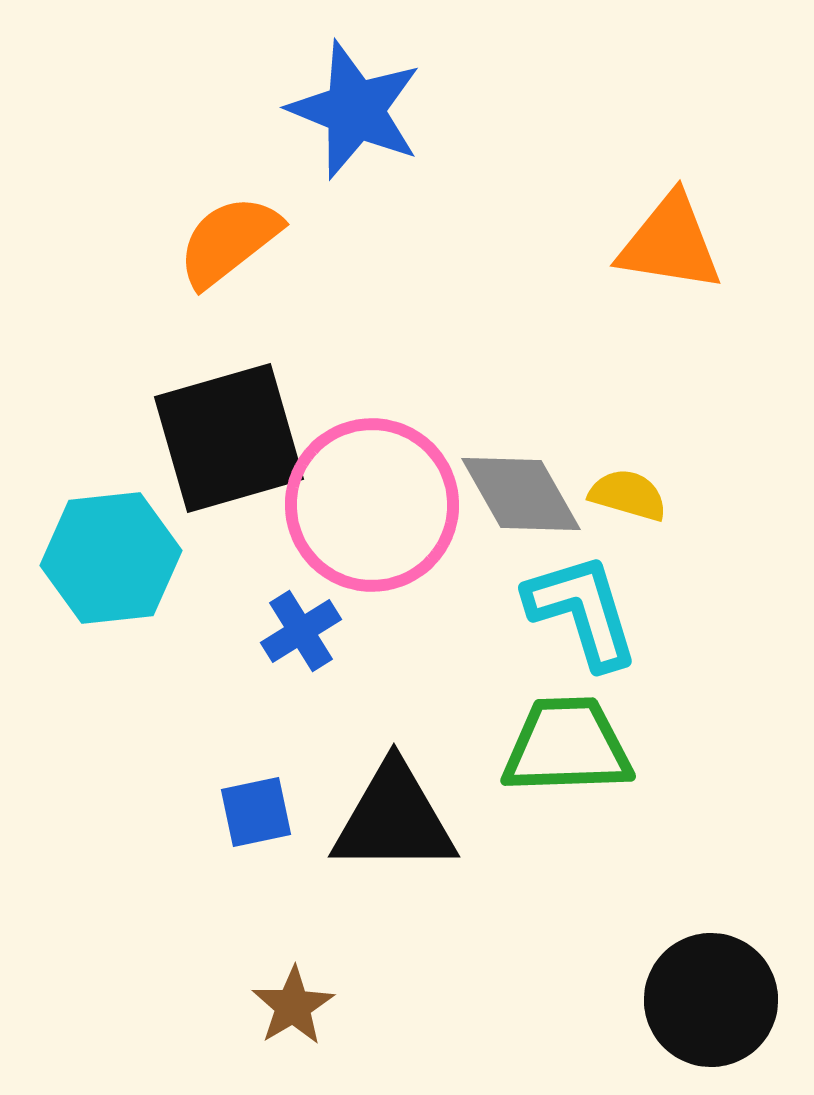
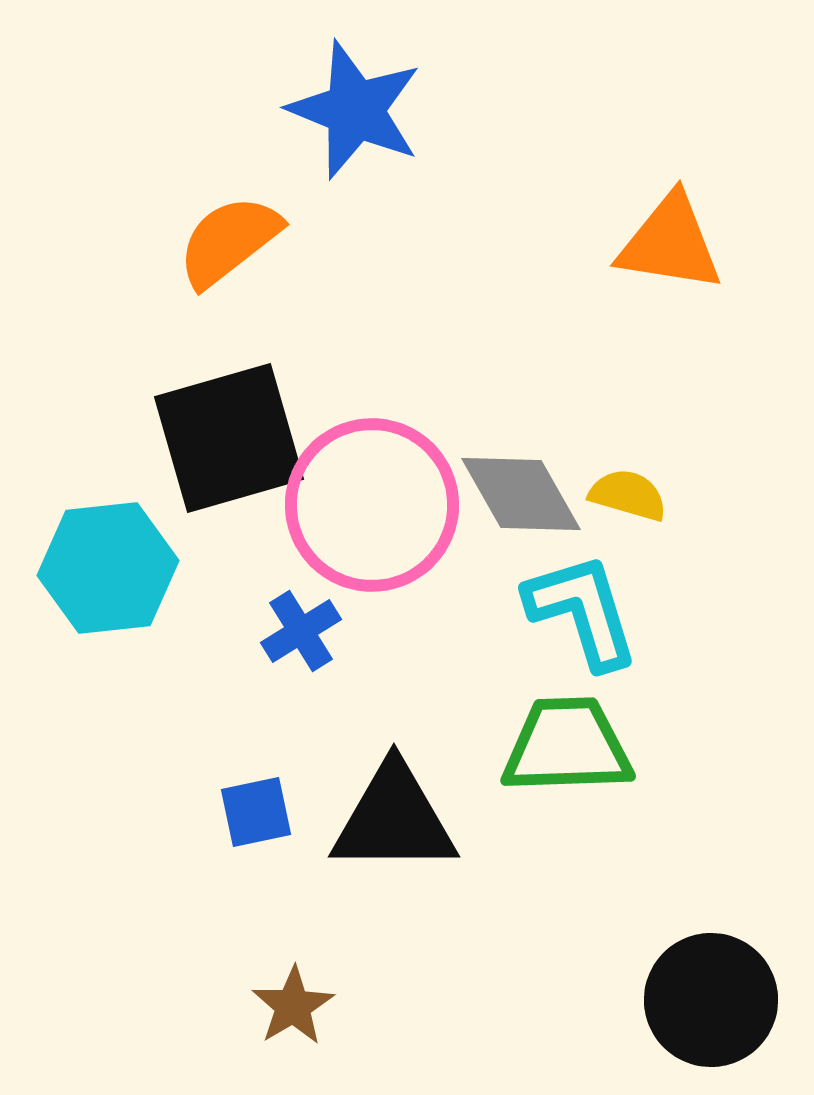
cyan hexagon: moved 3 px left, 10 px down
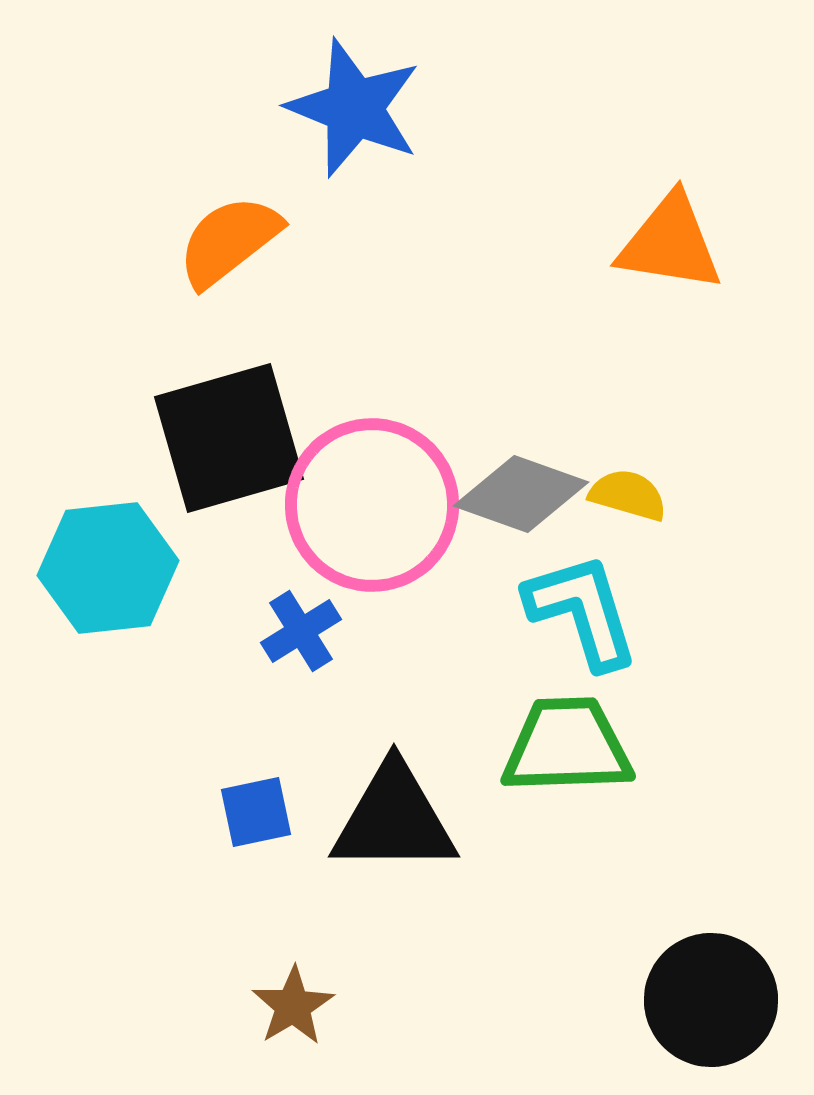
blue star: moved 1 px left, 2 px up
gray diamond: rotated 41 degrees counterclockwise
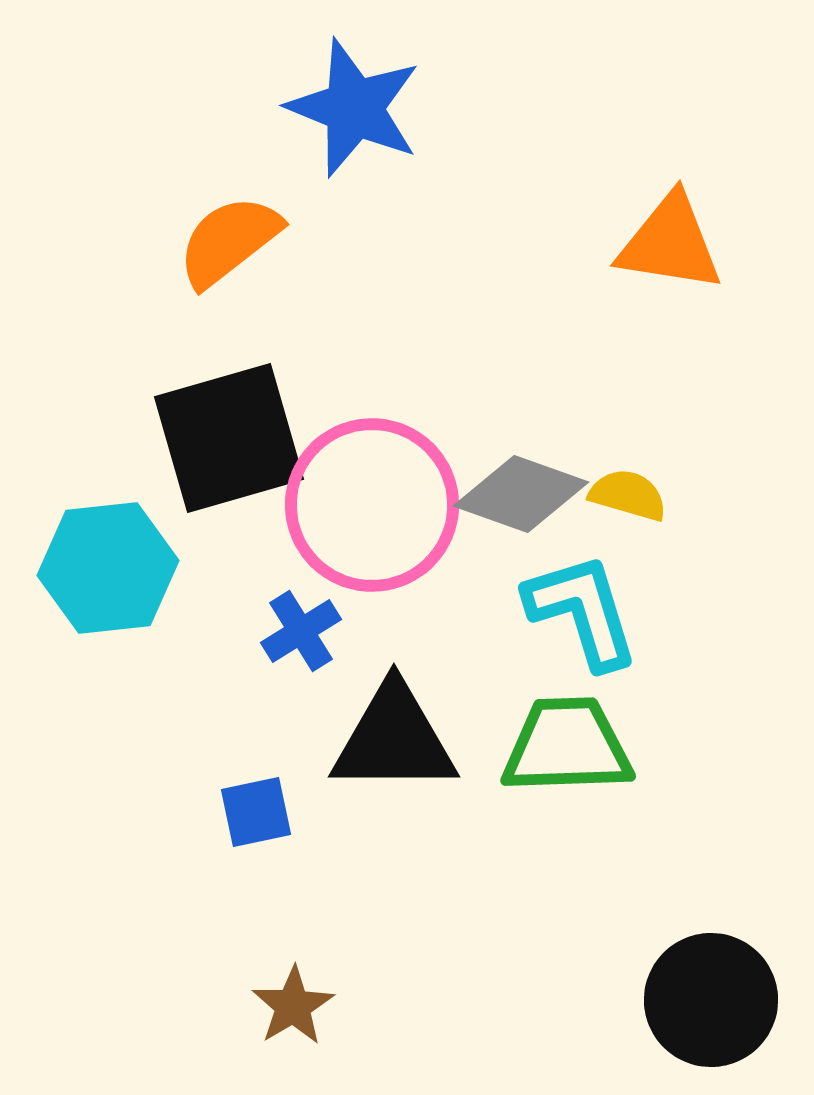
black triangle: moved 80 px up
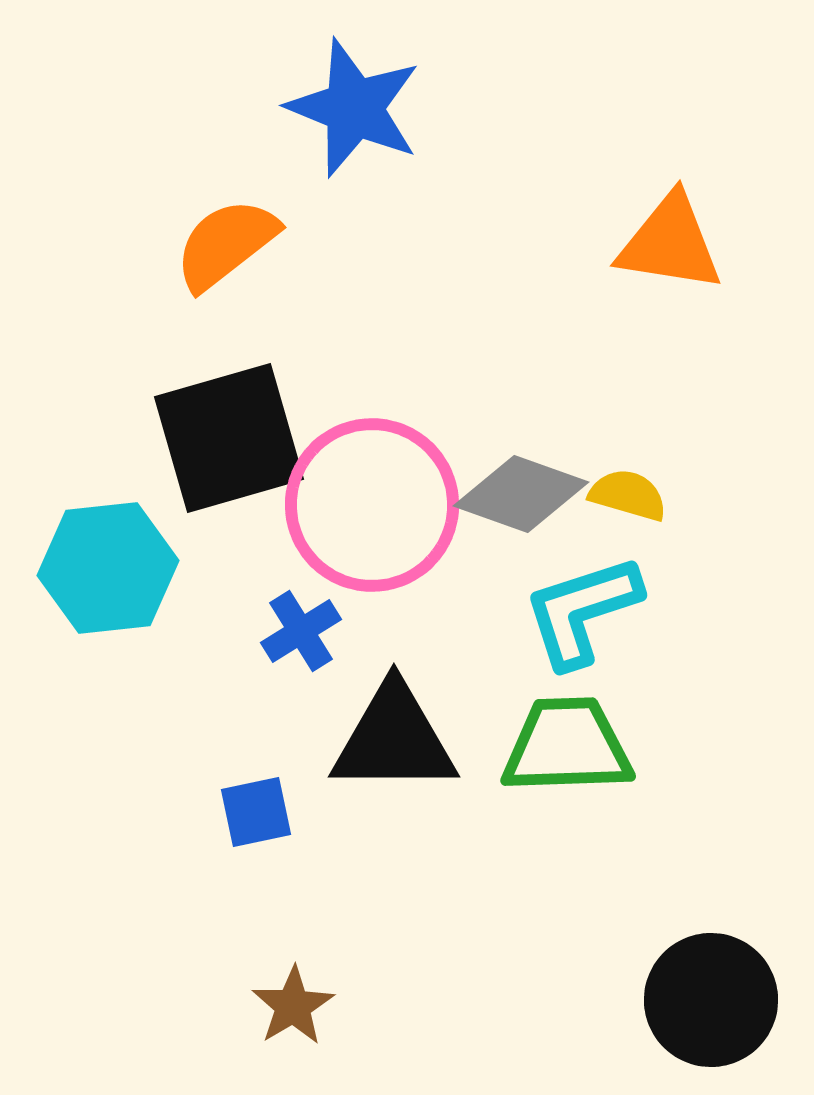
orange semicircle: moved 3 px left, 3 px down
cyan L-shape: rotated 91 degrees counterclockwise
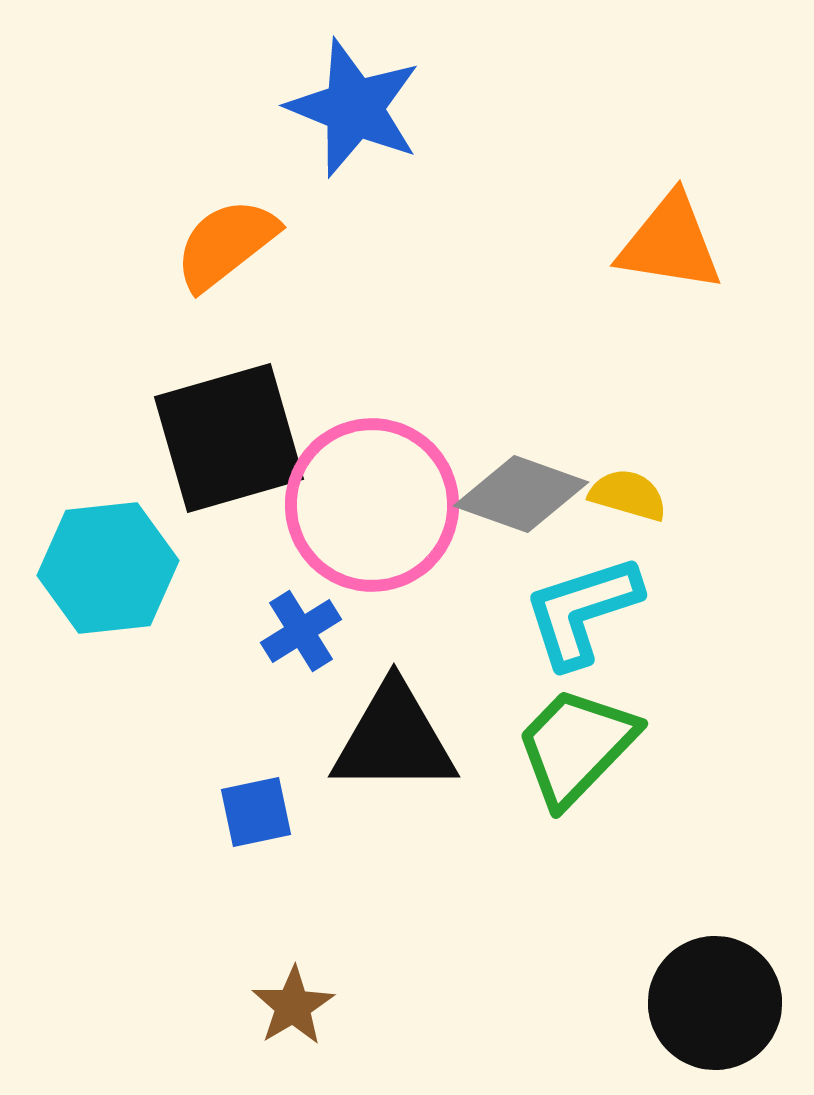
green trapezoid: moved 9 px right; rotated 44 degrees counterclockwise
black circle: moved 4 px right, 3 px down
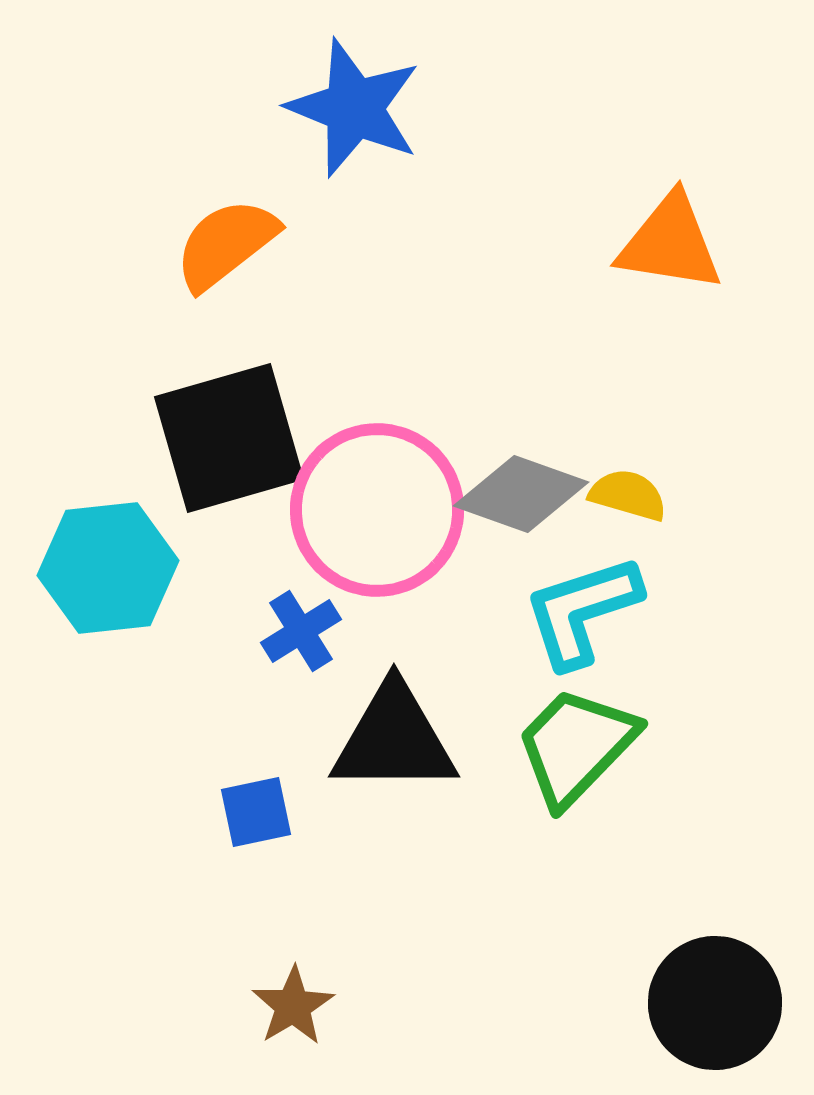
pink circle: moved 5 px right, 5 px down
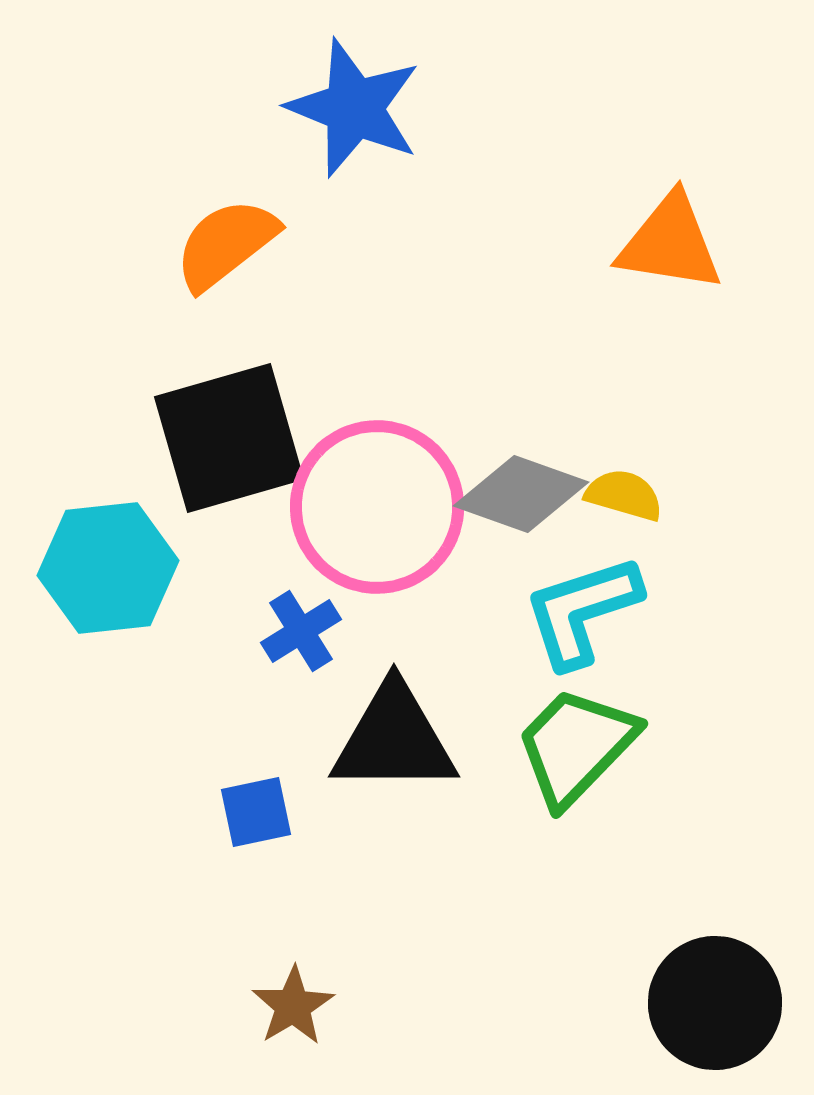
yellow semicircle: moved 4 px left
pink circle: moved 3 px up
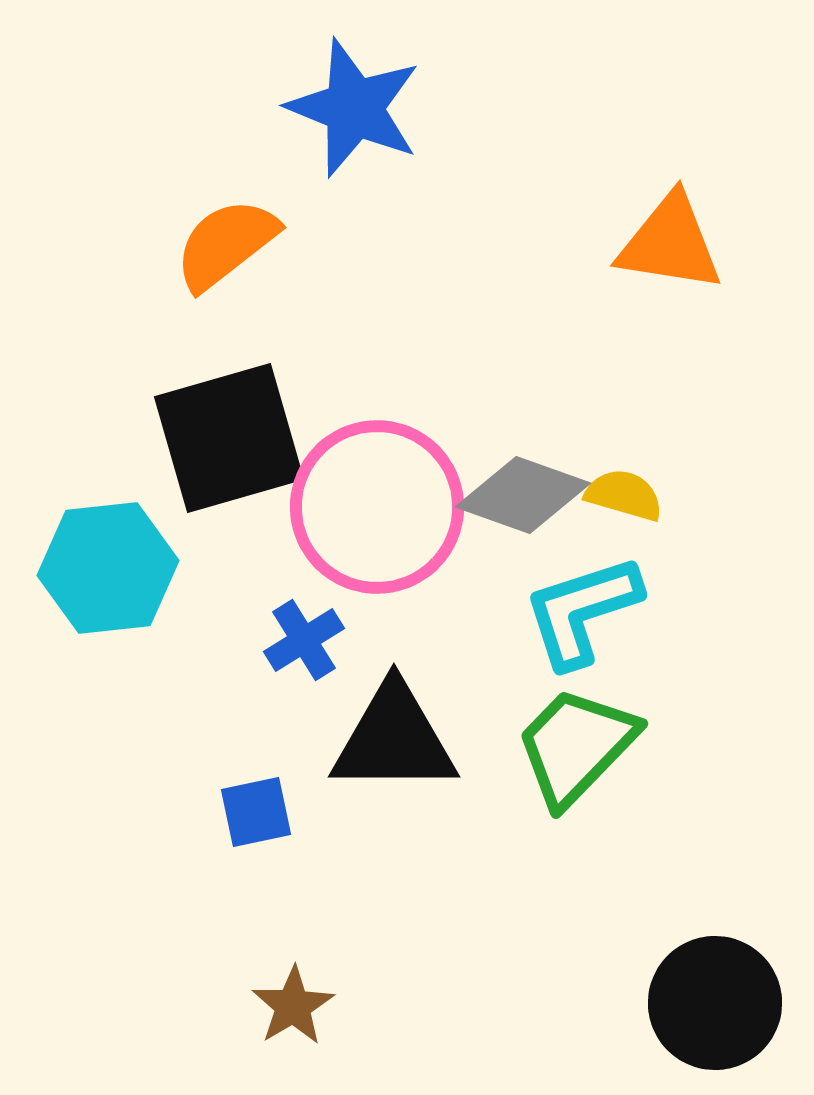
gray diamond: moved 2 px right, 1 px down
blue cross: moved 3 px right, 9 px down
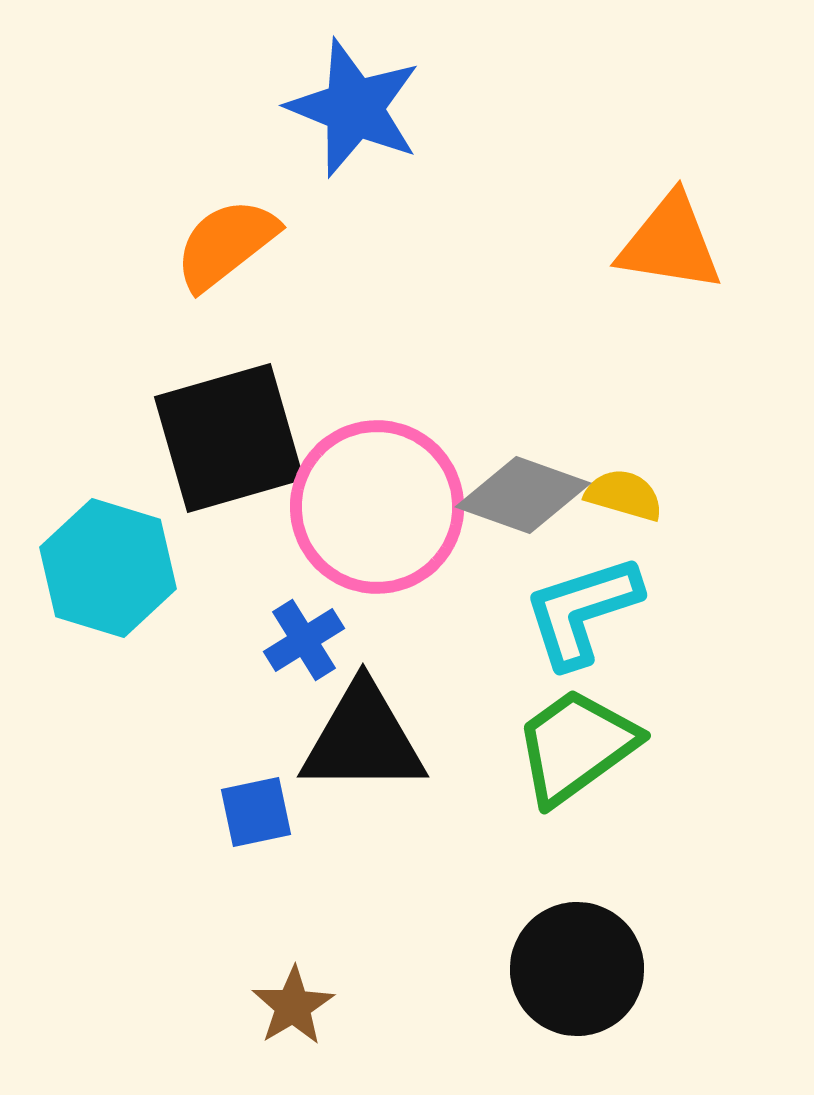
cyan hexagon: rotated 23 degrees clockwise
black triangle: moved 31 px left
green trapezoid: rotated 10 degrees clockwise
black circle: moved 138 px left, 34 px up
